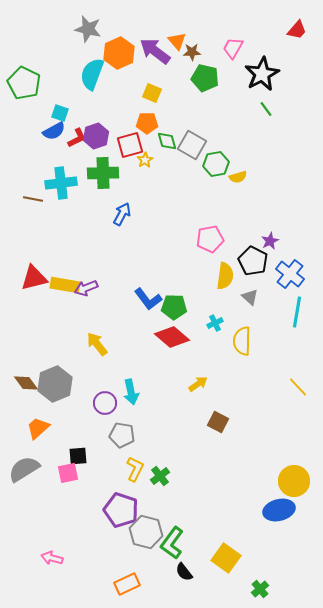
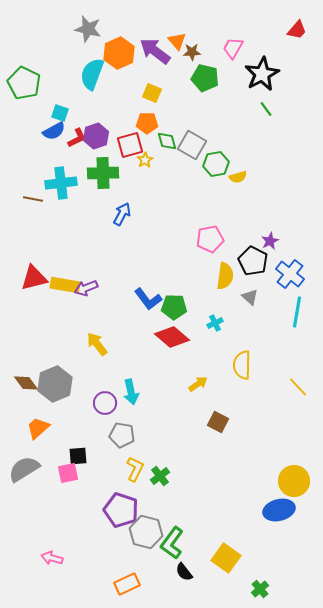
yellow semicircle at (242, 341): moved 24 px down
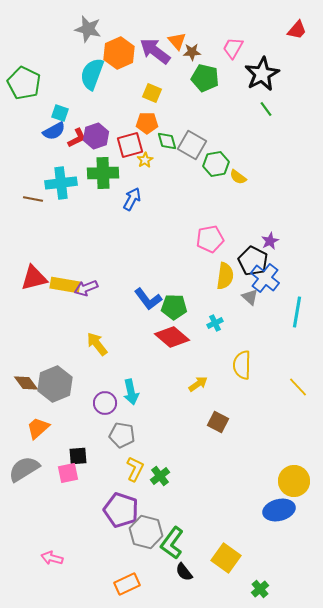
yellow semicircle at (238, 177): rotated 54 degrees clockwise
blue arrow at (122, 214): moved 10 px right, 15 px up
blue cross at (290, 274): moved 25 px left, 4 px down
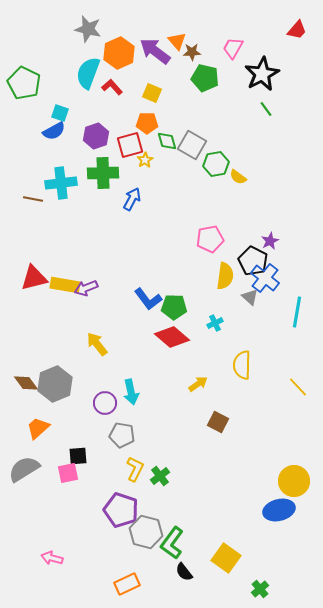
cyan semicircle at (92, 74): moved 4 px left, 1 px up
red L-shape at (77, 138): moved 35 px right, 51 px up; rotated 105 degrees counterclockwise
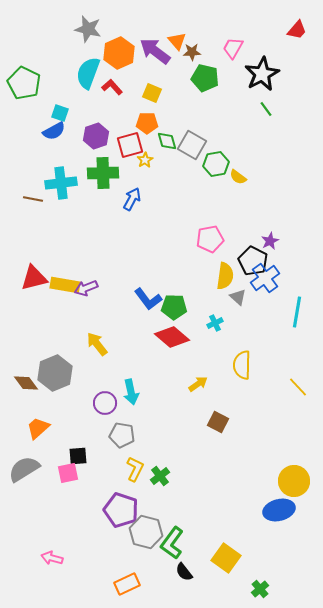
blue cross at (265, 278): rotated 16 degrees clockwise
gray triangle at (250, 297): moved 12 px left
gray hexagon at (55, 384): moved 11 px up
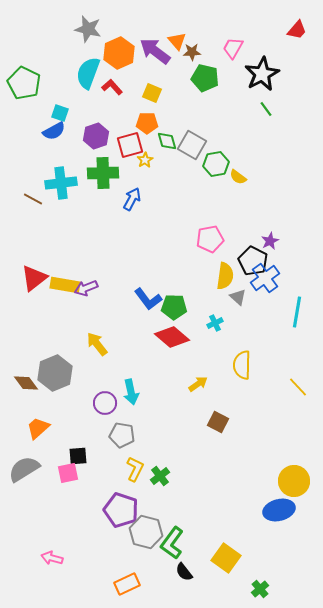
brown line at (33, 199): rotated 18 degrees clockwise
red triangle at (34, 278): rotated 24 degrees counterclockwise
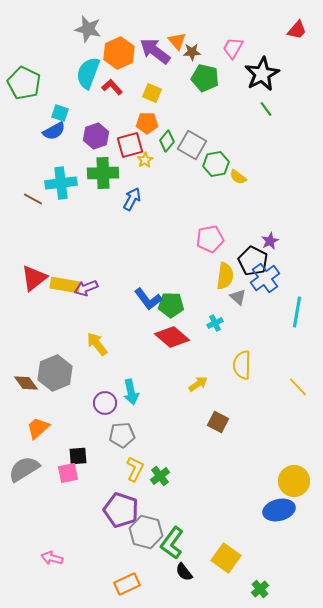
green diamond at (167, 141): rotated 55 degrees clockwise
green pentagon at (174, 307): moved 3 px left, 2 px up
gray pentagon at (122, 435): rotated 15 degrees counterclockwise
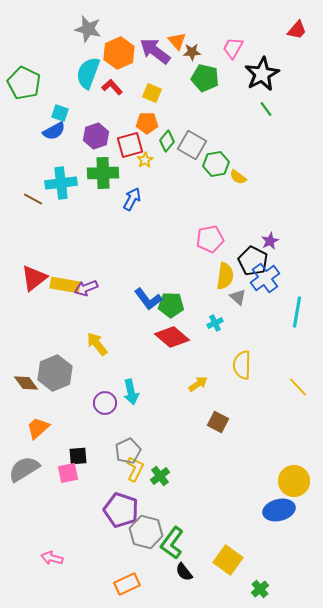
gray pentagon at (122, 435): moved 6 px right, 16 px down; rotated 20 degrees counterclockwise
yellow square at (226, 558): moved 2 px right, 2 px down
